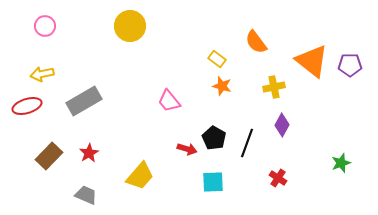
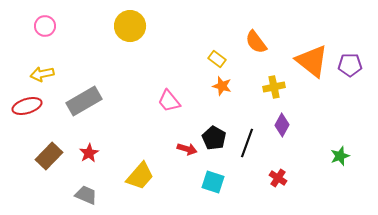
green star: moved 1 px left, 7 px up
cyan square: rotated 20 degrees clockwise
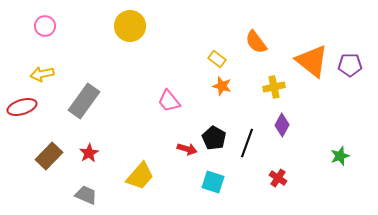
gray rectangle: rotated 24 degrees counterclockwise
red ellipse: moved 5 px left, 1 px down
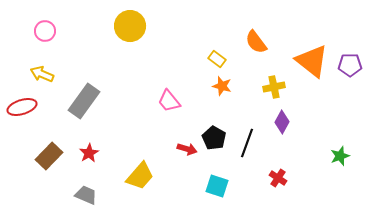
pink circle: moved 5 px down
yellow arrow: rotated 35 degrees clockwise
purple diamond: moved 3 px up
cyan square: moved 4 px right, 4 px down
